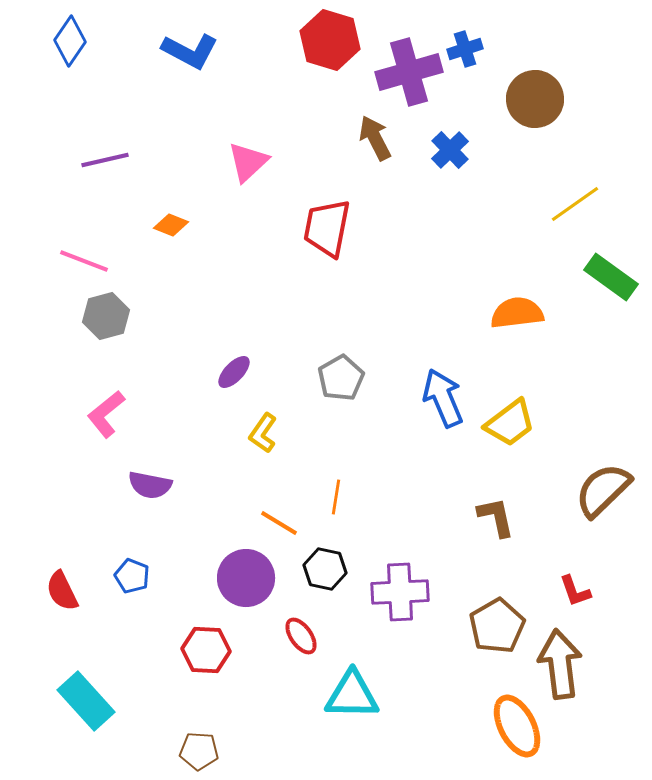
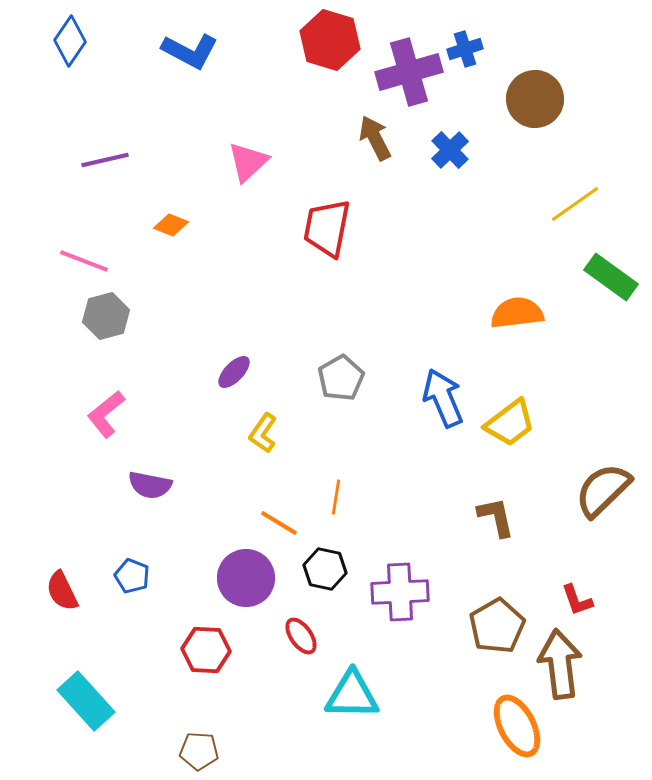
red L-shape at (575, 591): moved 2 px right, 9 px down
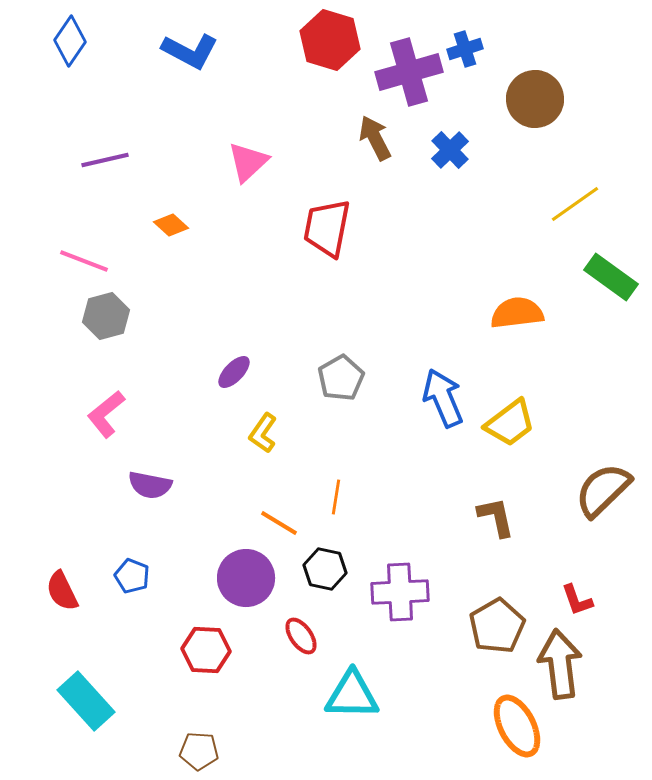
orange diamond at (171, 225): rotated 20 degrees clockwise
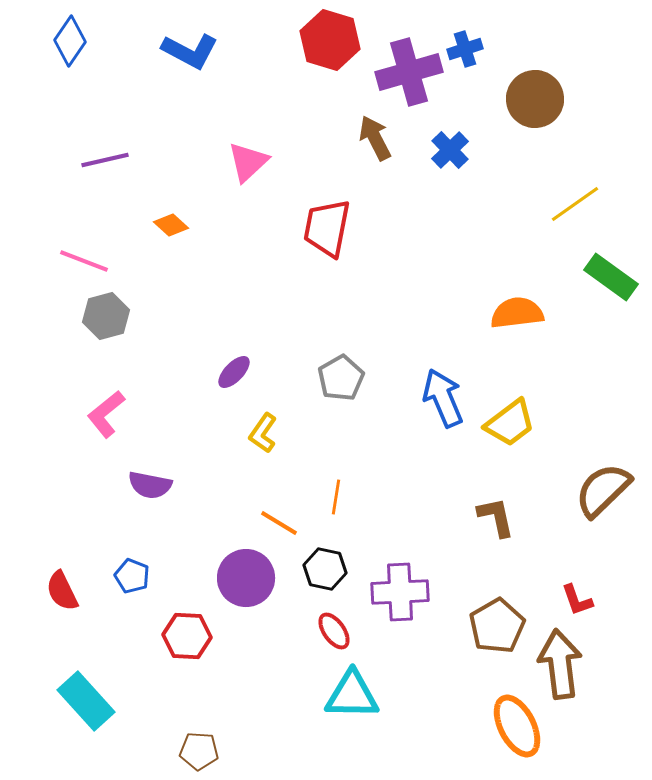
red ellipse at (301, 636): moved 33 px right, 5 px up
red hexagon at (206, 650): moved 19 px left, 14 px up
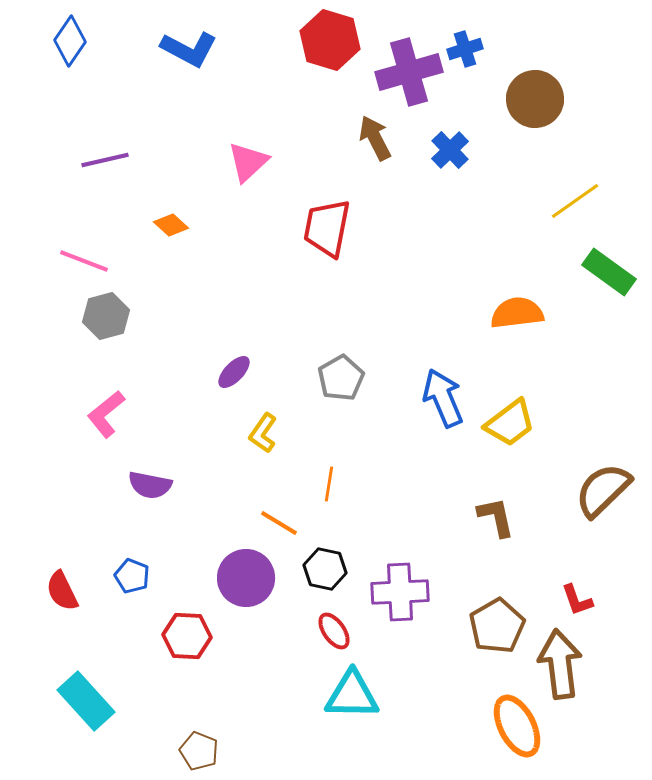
blue L-shape at (190, 51): moved 1 px left, 2 px up
yellow line at (575, 204): moved 3 px up
green rectangle at (611, 277): moved 2 px left, 5 px up
orange line at (336, 497): moved 7 px left, 13 px up
brown pentagon at (199, 751): rotated 18 degrees clockwise
